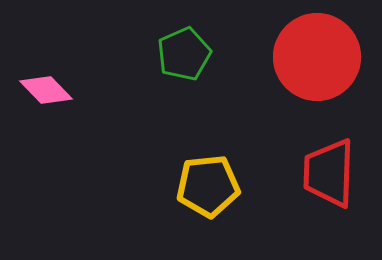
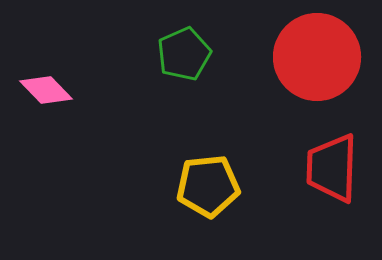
red trapezoid: moved 3 px right, 5 px up
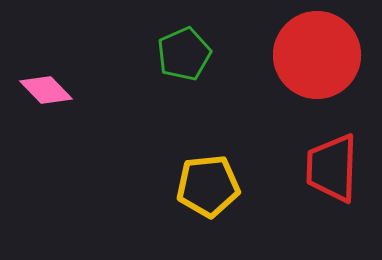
red circle: moved 2 px up
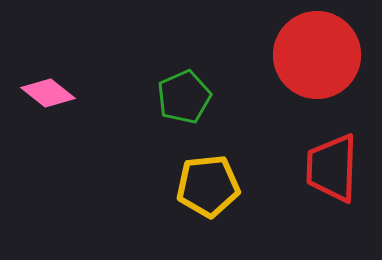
green pentagon: moved 43 px down
pink diamond: moved 2 px right, 3 px down; rotated 8 degrees counterclockwise
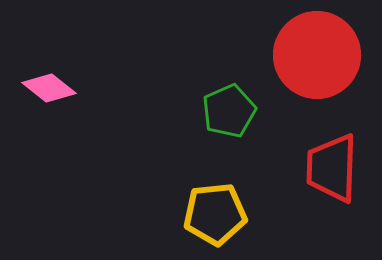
pink diamond: moved 1 px right, 5 px up
green pentagon: moved 45 px right, 14 px down
yellow pentagon: moved 7 px right, 28 px down
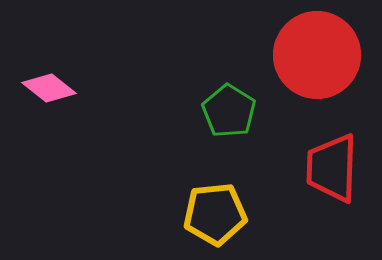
green pentagon: rotated 16 degrees counterclockwise
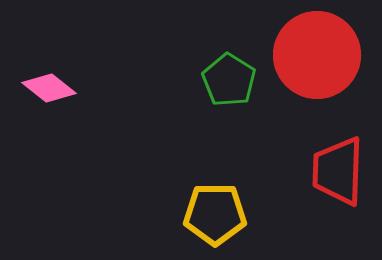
green pentagon: moved 31 px up
red trapezoid: moved 6 px right, 3 px down
yellow pentagon: rotated 6 degrees clockwise
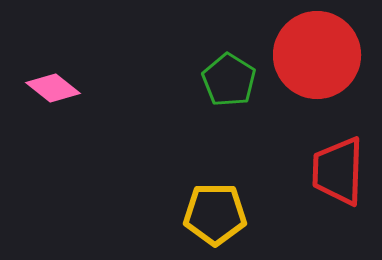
pink diamond: moved 4 px right
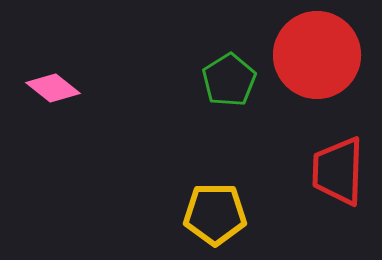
green pentagon: rotated 8 degrees clockwise
